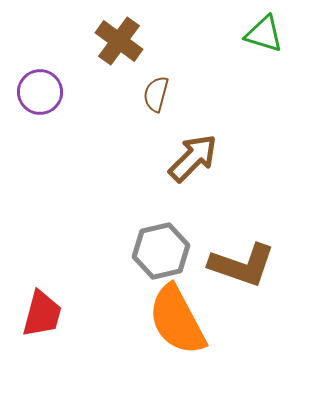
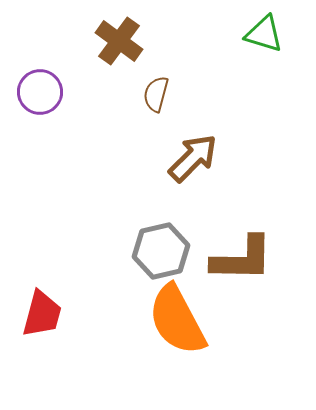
brown L-shape: moved 6 px up; rotated 18 degrees counterclockwise
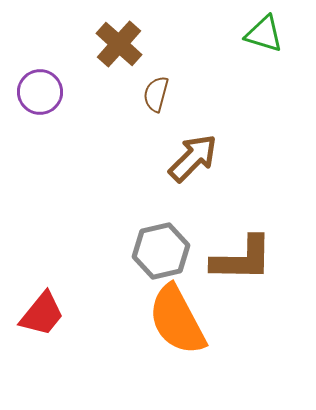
brown cross: moved 3 px down; rotated 6 degrees clockwise
red trapezoid: rotated 24 degrees clockwise
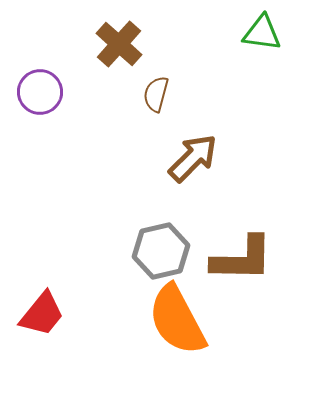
green triangle: moved 2 px left, 1 px up; rotated 9 degrees counterclockwise
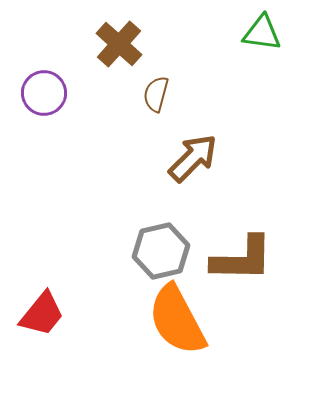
purple circle: moved 4 px right, 1 px down
